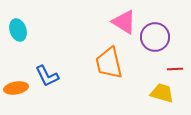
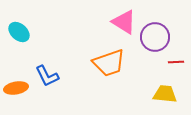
cyan ellipse: moved 1 px right, 2 px down; rotated 30 degrees counterclockwise
orange trapezoid: rotated 96 degrees counterclockwise
red line: moved 1 px right, 7 px up
yellow trapezoid: moved 3 px right, 1 px down; rotated 10 degrees counterclockwise
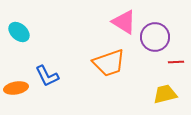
yellow trapezoid: rotated 20 degrees counterclockwise
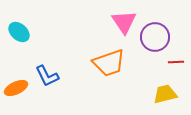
pink triangle: rotated 24 degrees clockwise
orange ellipse: rotated 15 degrees counterclockwise
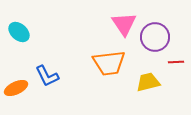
pink triangle: moved 2 px down
orange trapezoid: rotated 12 degrees clockwise
yellow trapezoid: moved 17 px left, 12 px up
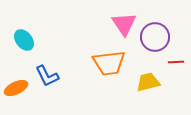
cyan ellipse: moved 5 px right, 8 px down; rotated 10 degrees clockwise
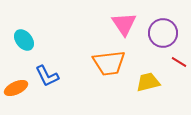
purple circle: moved 8 px right, 4 px up
red line: moved 3 px right; rotated 35 degrees clockwise
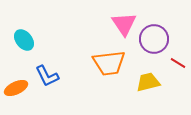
purple circle: moved 9 px left, 6 px down
red line: moved 1 px left, 1 px down
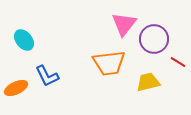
pink triangle: rotated 12 degrees clockwise
red line: moved 1 px up
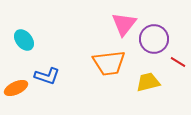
blue L-shape: rotated 45 degrees counterclockwise
